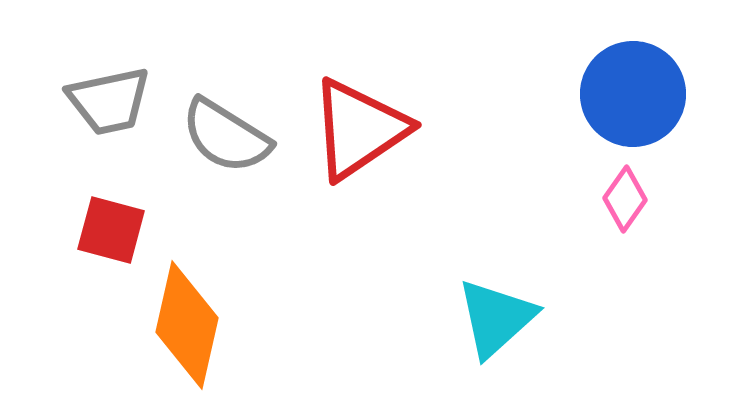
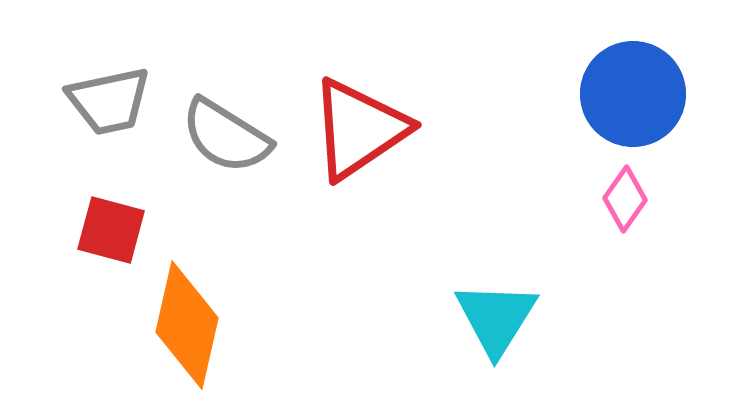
cyan triangle: rotated 16 degrees counterclockwise
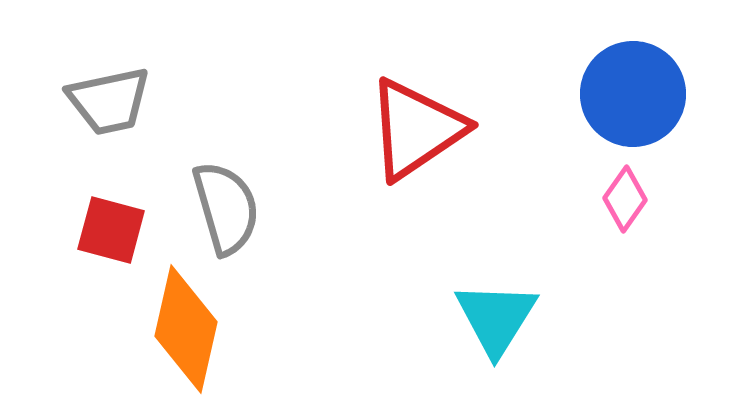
red triangle: moved 57 px right
gray semicircle: moved 72 px down; rotated 138 degrees counterclockwise
orange diamond: moved 1 px left, 4 px down
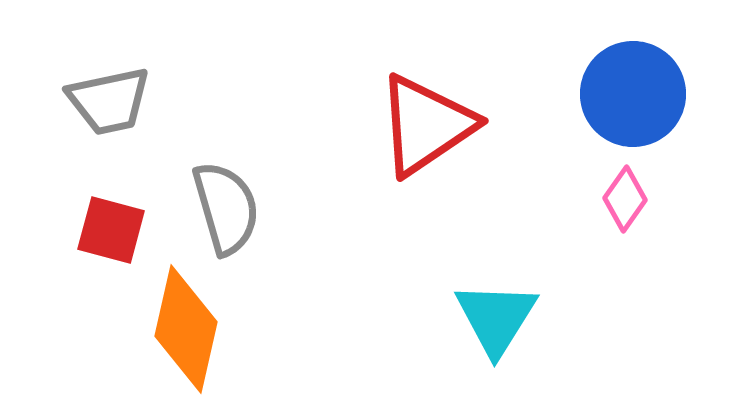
red triangle: moved 10 px right, 4 px up
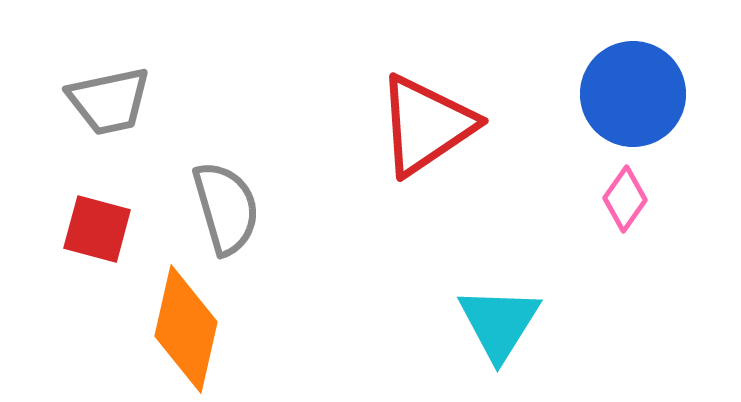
red square: moved 14 px left, 1 px up
cyan triangle: moved 3 px right, 5 px down
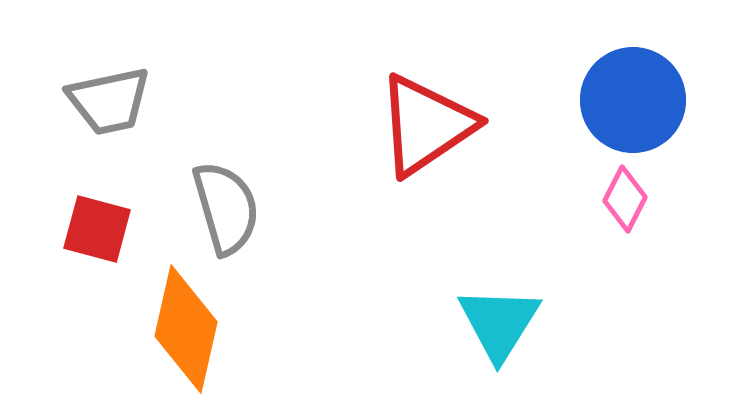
blue circle: moved 6 px down
pink diamond: rotated 8 degrees counterclockwise
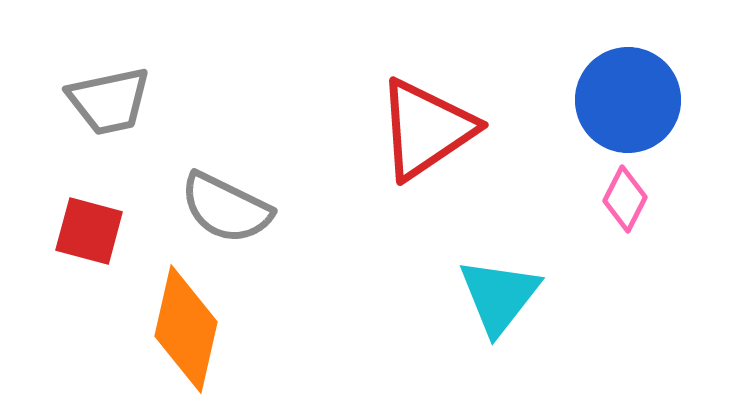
blue circle: moved 5 px left
red triangle: moved 4 px down
gray semicircle: rotated 132 degrees clockwise
red square: moved 8 px left, 2 px down
cyan triangle: moved 27 px up; rotated 6 degrees clockwise
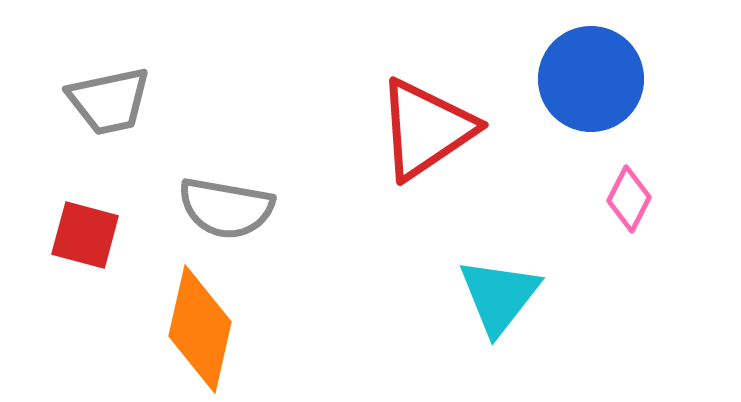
blue circle: moved 37 px left, 21 px up
pink diamond: moved 4 px right
gray semicircle: rotated 16 degrees counterclockwise
red square: moved 4 px left, 4 px down
orange diamond: moved 14 px right
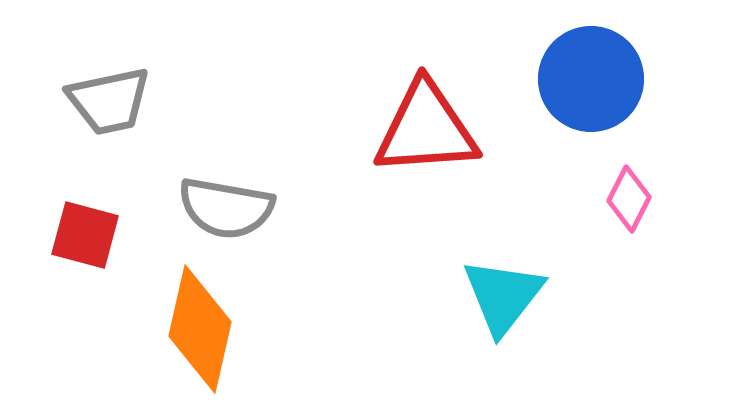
red triangle: rotated 30 degrees clockwise
cyan triangle: moved 4 px right
